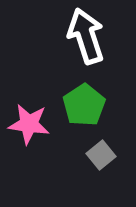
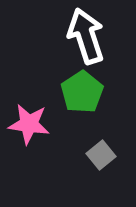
green pentagon: moved 2 px left, 13 px up
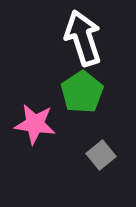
white arrow: moved 3 px left, 2 px down
pink star: moved 6 px right
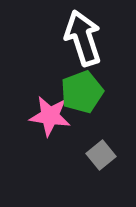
green pentagon: rotated 12 degrees clockwise
pink star: moved 15 px right, 8 px up
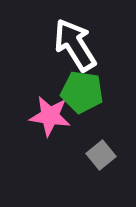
white arrow: moved 8 px left, 7 px down; rotated 14 degrees counterclockwise
green pentagon: rotated 30 degrees clockwise
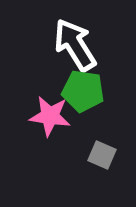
green pentagon: moved 1 px right, 1 px up
gray square: moved 1 px right; rotated 28 degrees counterclockwise
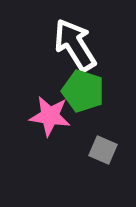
green pentagon: rotated 9 degrees clockwise
gray square: moved 1 px right, 5 px up
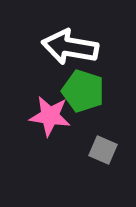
white arrow: moved 5 px left, 2 px down; rotated 48 degrees counterclockwise
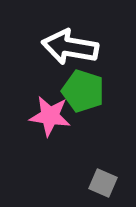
gray square: moved 33 px down
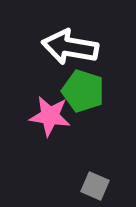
gray square: moved 8 px left, 3 px down
